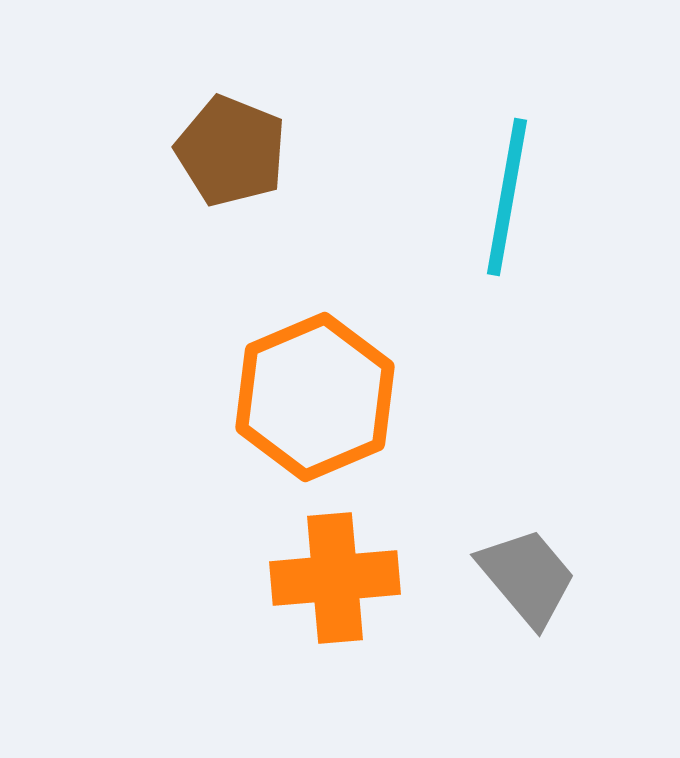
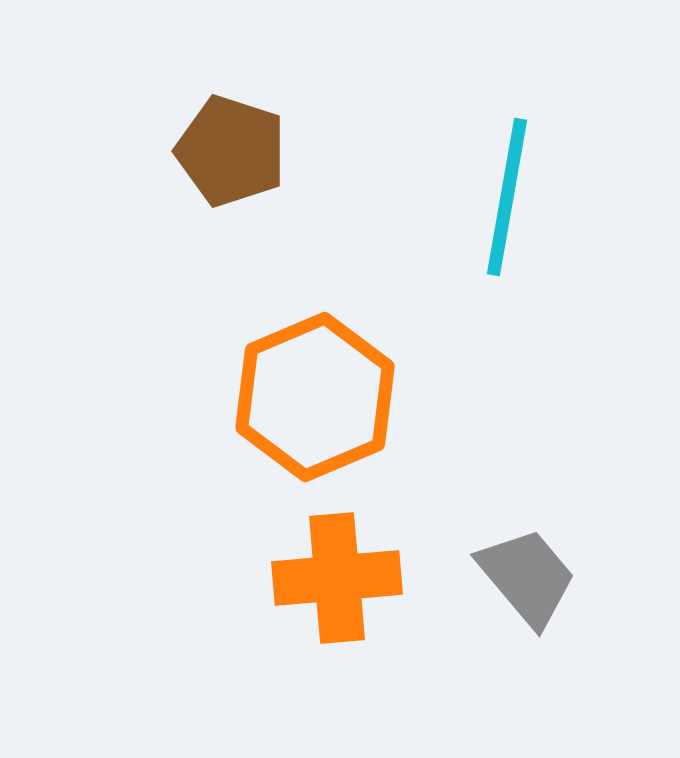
brown pentagon: rotated 4 degrees counterclockwise
orange cross: moved 2 px right
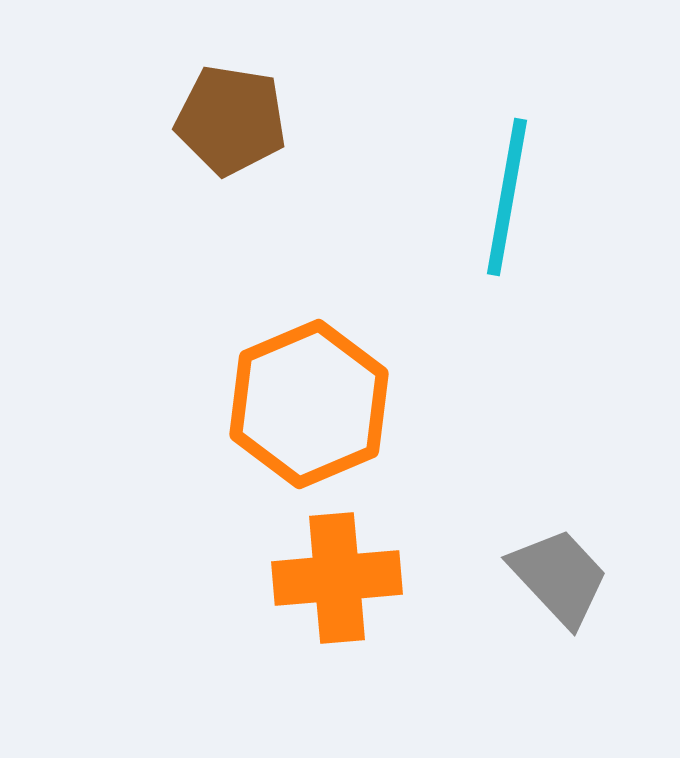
brown pentagon: moved 31 px up; rotated 9 degrees counterclockwise
orange hexagon: moved 6 px left, 7 px down
gray trapezoid: moved 32 px right; rotated 3 degrees counterclockwise
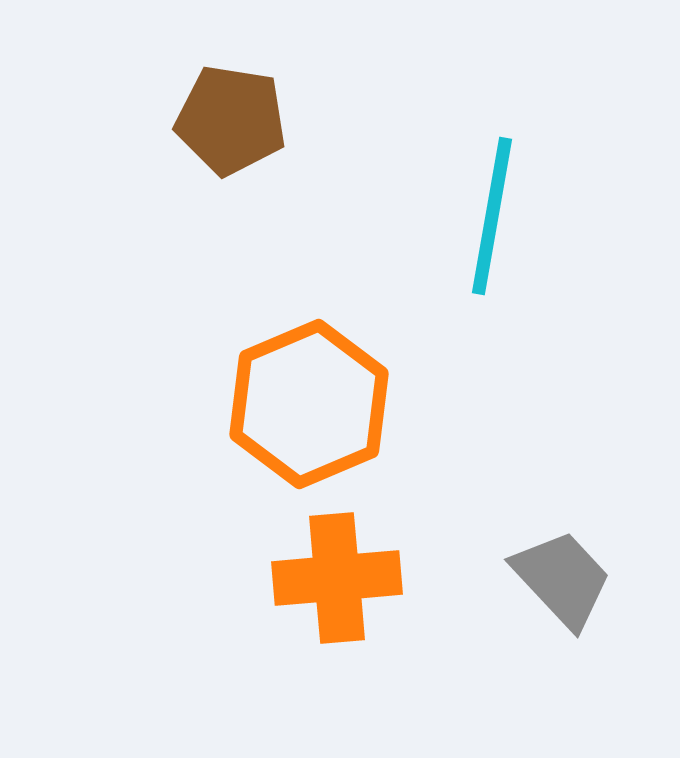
cyan line: moved 15 px left, 19 px down
gray trapezoid: moved 3 px right, 2 px down
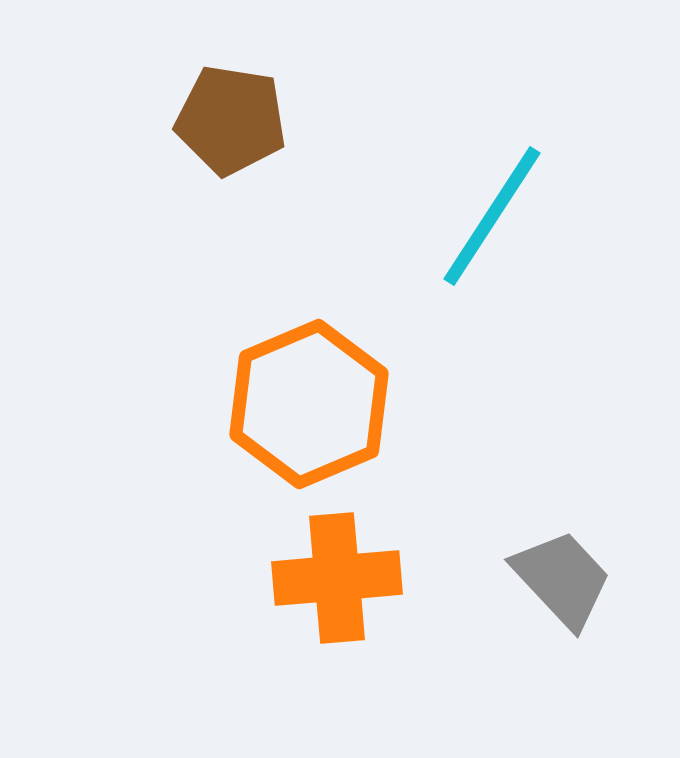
cyan line: rotated 23 degrees clockwise
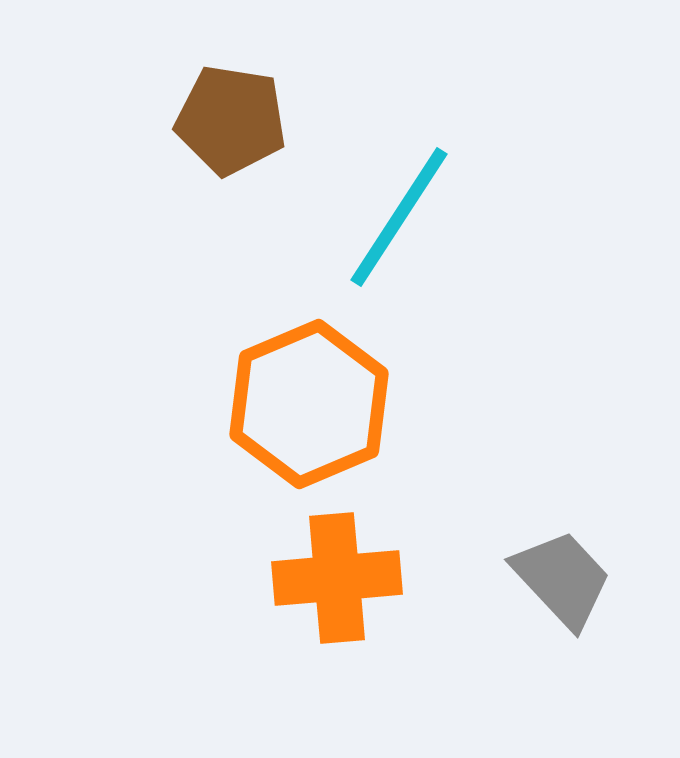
cyan line: moved 93 px left, 1 px down
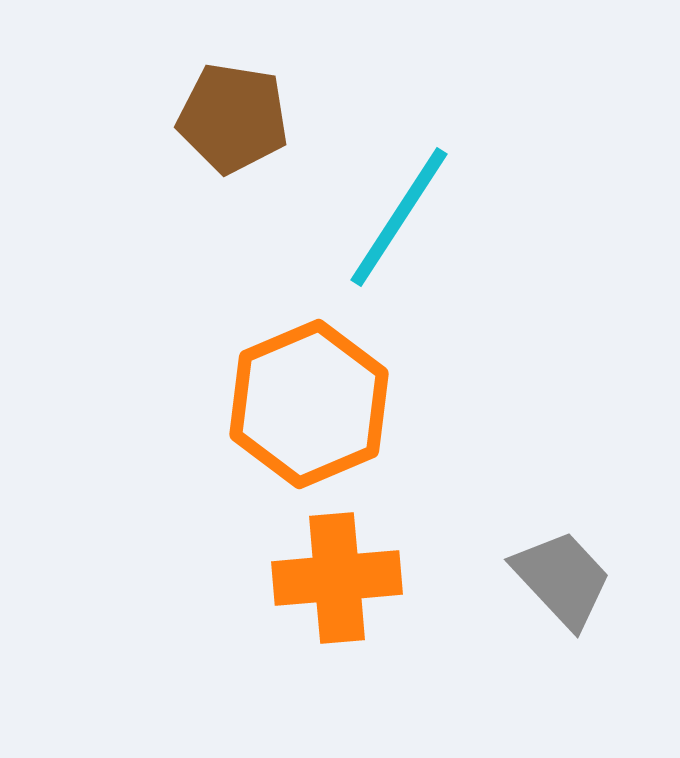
brown pentagon: moved 2 px right, 2 px up
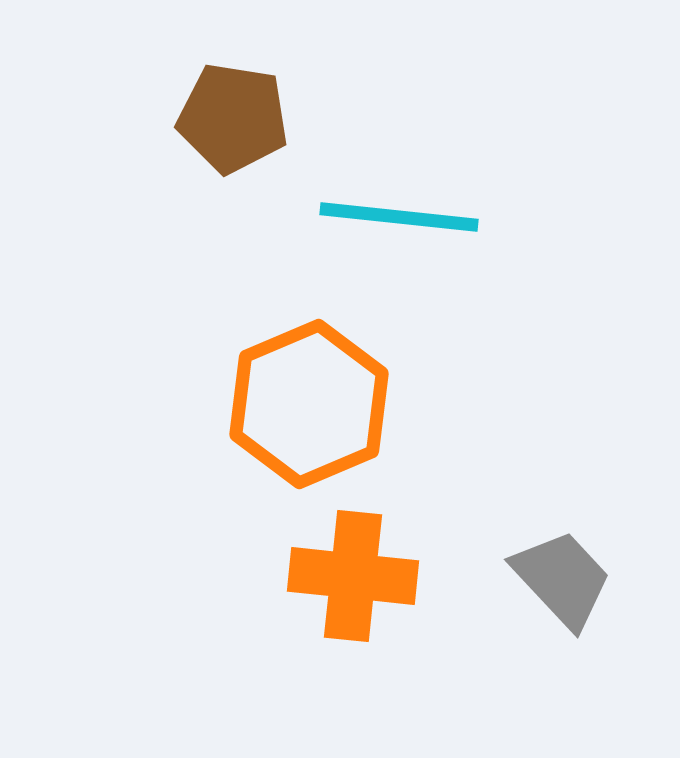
cyan line: rotated 63 degrees clockwise
orange cross: moved 16 px right, 2 px up; rotated 11 degrees clockwise
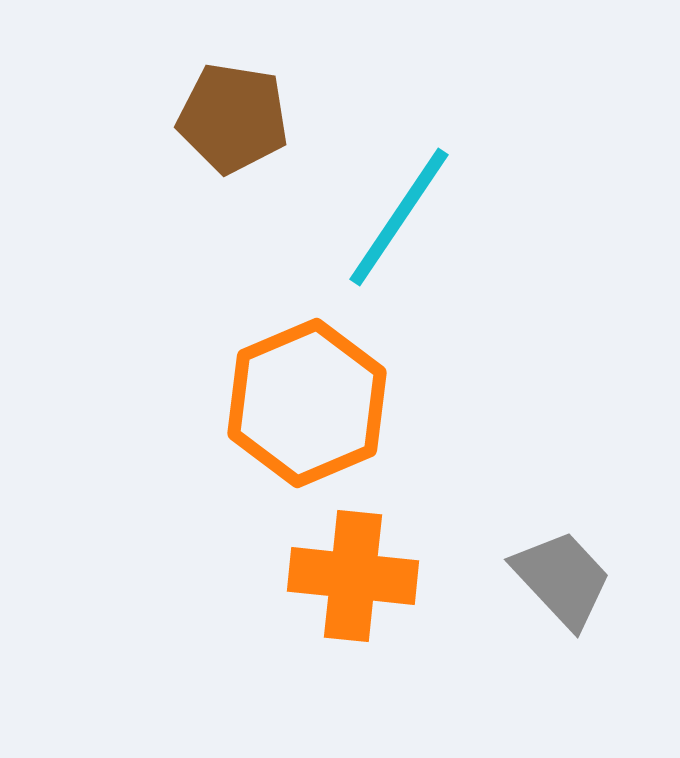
cyan line: rotated 62 degrees counterclockwise
orange hexagon: moved 2 px left, 1 px up
